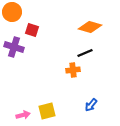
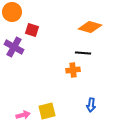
purple cross: rotated 12 degrees clockwise
black line: moved 2 px left; rotated 28 degrees clockwise
blue arrow: rotated 32 degrees counterclockwise
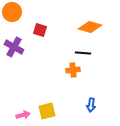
red square: moved 8 px right
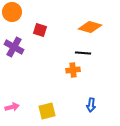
pink arrow: moved 11 px left, 8 px up
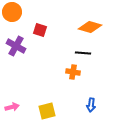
purple cross: moved 2 px right, 1 px up
orange cross: moved 2 px down; rotated 16 degrees clockwise
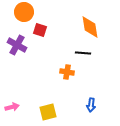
orange circle: moved 12 px right
orange diamond: rotated 65 degrees clockwise
purple cross: moved 1 px right, 1 px up
orange cross: moved 6 px left
yellow square: moved 1 px right, 1 px down
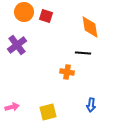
red square: moved 6 px right, 14 px up
purple cross: rotated 24 degrees clockwise
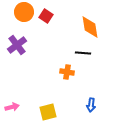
red square: rotated 16 degrees clockwise
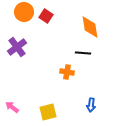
purple cross: moved 2 px down
pink arrow: rotated 128 degrees counterclockwise
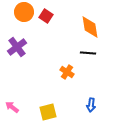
black line: moved 5 px right
orange cross: rotated 24 degrees clockwise
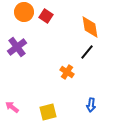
black line: moved 1 px left, 1 px up; rotated 56 degrees counterclockwise
